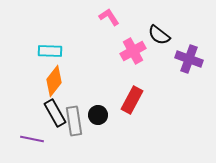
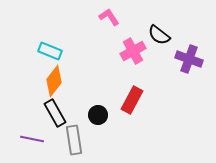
cyan rectangle: rotated 20 degrees clockwise
gray rectangle: moved 19 px down
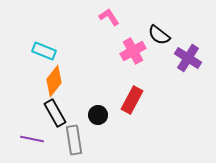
cyan rectangle: moved 6 px left
purple cross: moved 1 px left, 1 px up; rotated 12 degrees clockwise
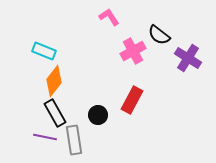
purple line: moved 13 px right, 2 px up
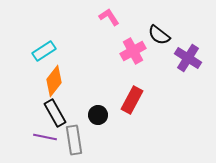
cyan rectangle: rotated 55 degrees counterclockwise
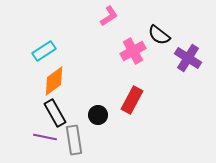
pink L-shape: moved 1 px up; rotated 90 degrees clockwise
orange diamond: rotated 16 degrees clockwise
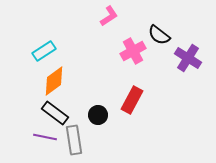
black rectangle: rotated 24 degrees counterclockwise
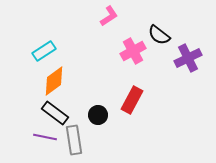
purple cross: rotated 32 degrees clockwise
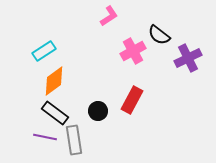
black circle: moved 4 px up
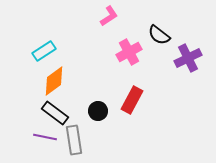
pink cross: moved 4 px left, 1 px down
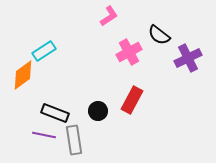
orange diamond: moved 31 px left, 6 px up
black rectangle: rotated 16 degrees counterclockwise
purple line: moved 1 px left, 2 px up
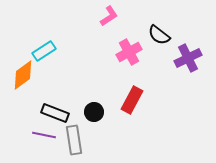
black circle: moved 4 px left, 1 px down
